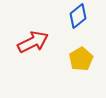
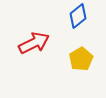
red arrow: moved 1 px right, 1 px down
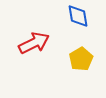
blue diamond: rotated 60 degrees counterclockwise
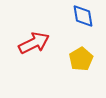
blue diamond: moved 5 px right
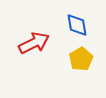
blue diamond: moved 6 px left, 9 px down
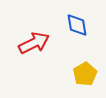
yellow pentagon: moved 4 px right, 15 px down
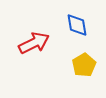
yellow pentagon: moved 1 px left, 9 px up
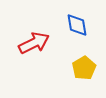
yellow pentagon: moved 3 px down
